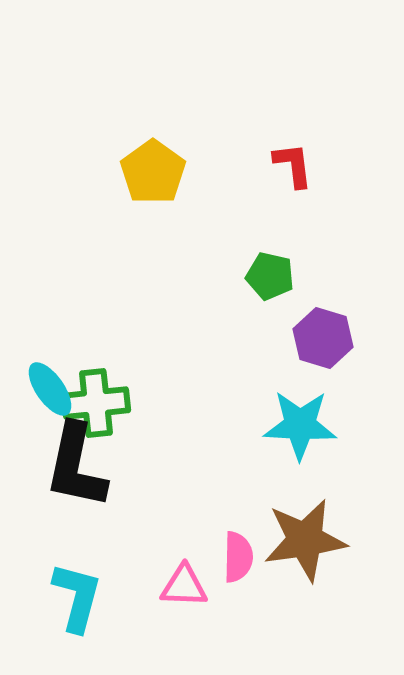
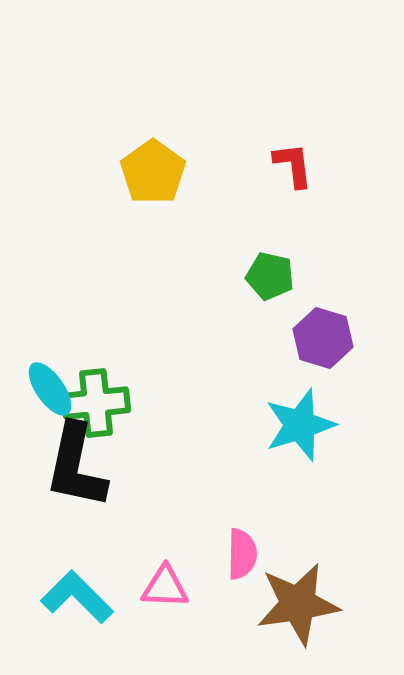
cyan star: rotated 20 degrees counterclockwise
brown star: moved 7 px left, 64 px down
pink semicircle: moved 4 px right, 3 px up
pink triangle: moved 19 px left, 1 px down
cyan L-shape: rotated 60 degrees counterclockwise
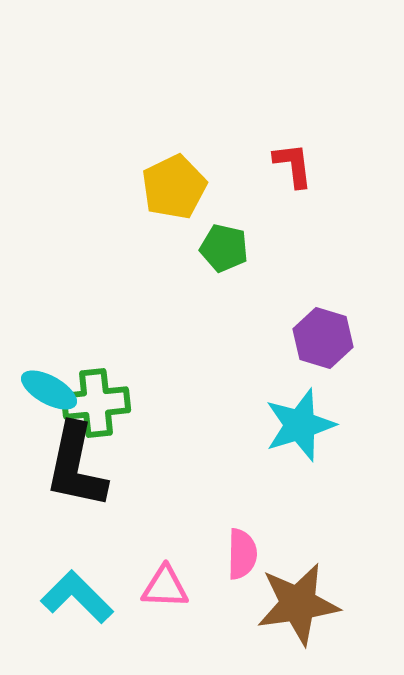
yellow pentagon: moved 21 px right, 15 px down; rotated 10 degrees clockwise
green pentagon: moved 46 px left, 28 px up
cyan ellipse: moved 1 px left, 1 px down; rotated 26 degrees counterclockwise
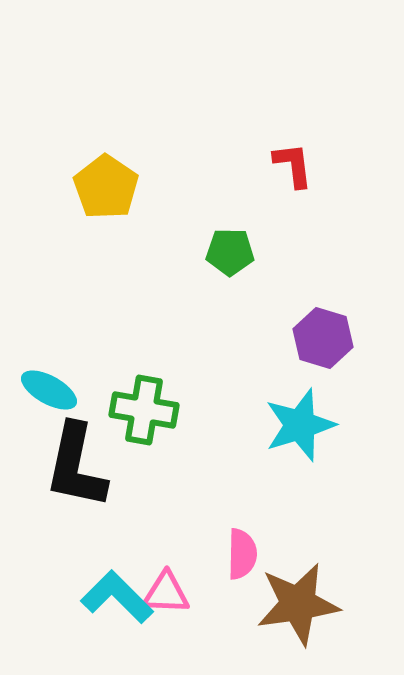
yellow pentagon: moved 68 px left; rotated 12 degrees counterclockwise
green pentagon: moved 6 px right, 4 px down; rotated 12 degrees counterclockwise
green cross: moved 48 px right, 7 px down; rotated 16 degrees clockwise
pink triangle: moved 1 px right, 6 px down
cyan L-shape: moved 40 px right
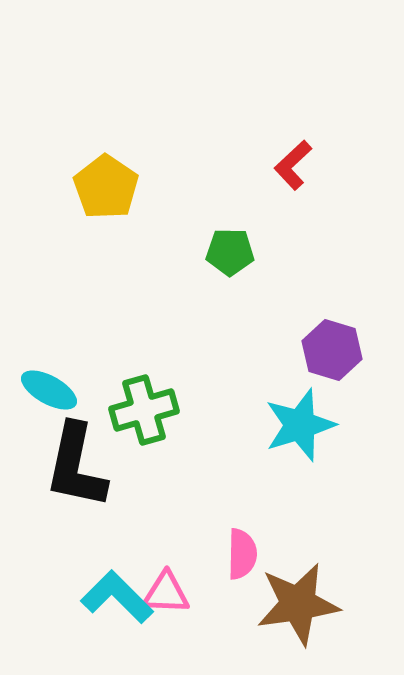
red L-shape: rotated 126 degrees counterclockwise
purple hexagon: moved 9 px right, 12 px down
green cross: rotated 26 degrees counterclockwise
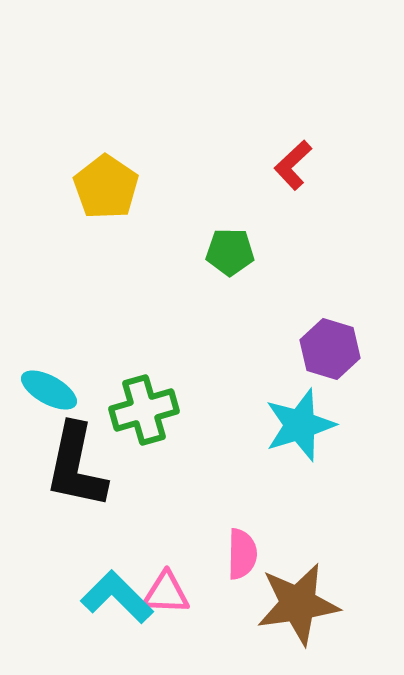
purple hexagon: moved 2 px left, 1 px up
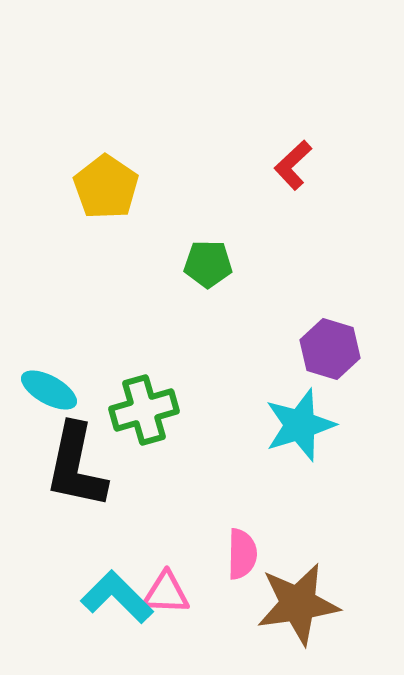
green pentagon: moved 22 px left, 12 px down
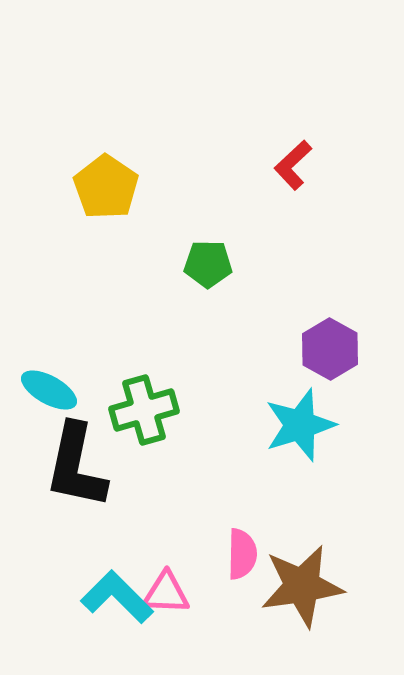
purple hexagon: rotated 12 degrees clockwise
brown star: moved 4 px right, 18 px up
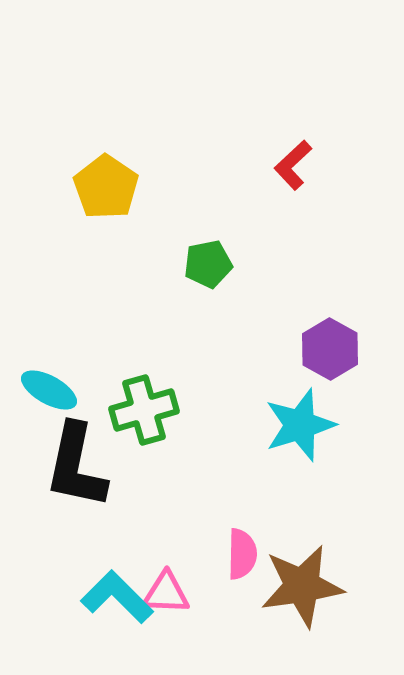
green pentagon: rotated 12 degrees counterclockwise
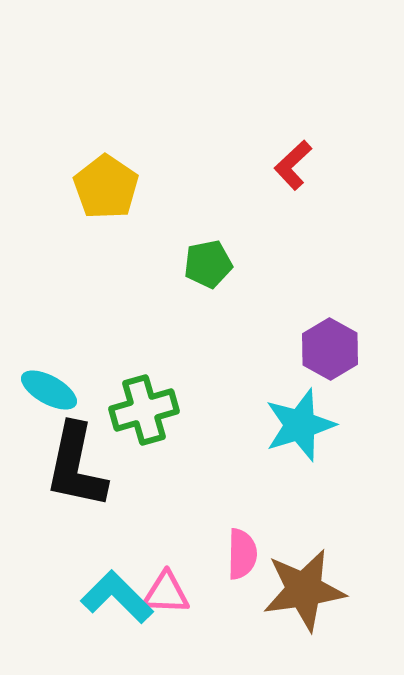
brown star: moved 2 px right, 4 px down
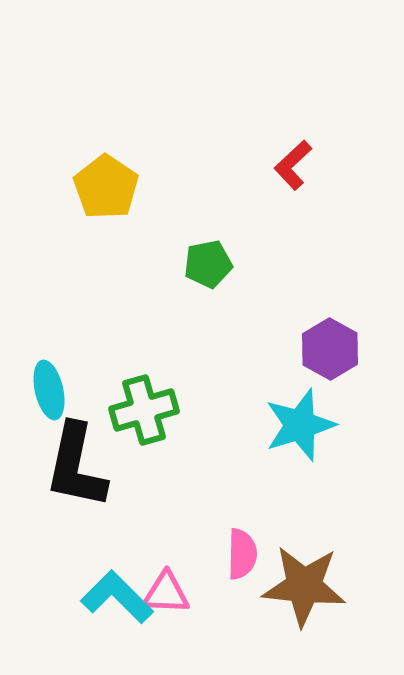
cyan ellipse: rotated 48 degrees clockwise
brown star: moved 4 px up; rotated 14 degrees clockwise
